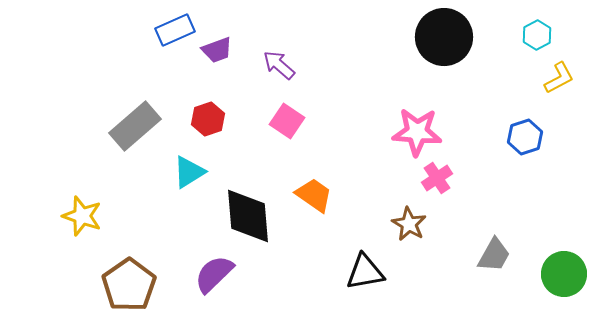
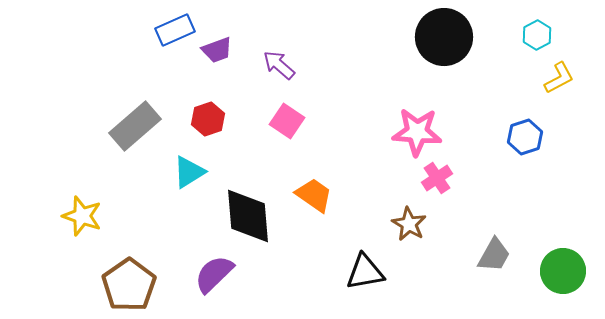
green circle: moved 1 px left, 3 px up
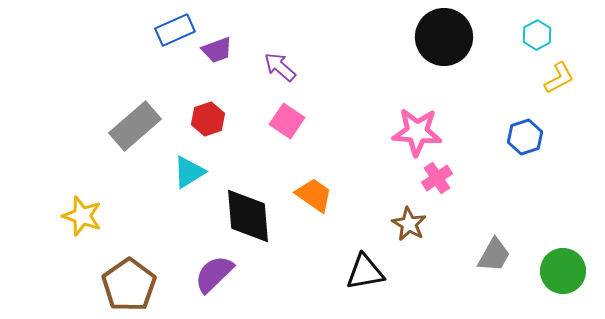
purple arrow: moved 1 px right, 2 px down
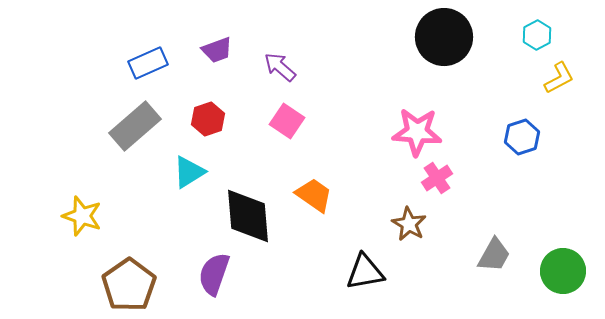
blue rectangle: moved 27 px left, 33 px down
blue hexagon: moved 3 px left
purple semicircle: rotated 27 degrees counterclockwise
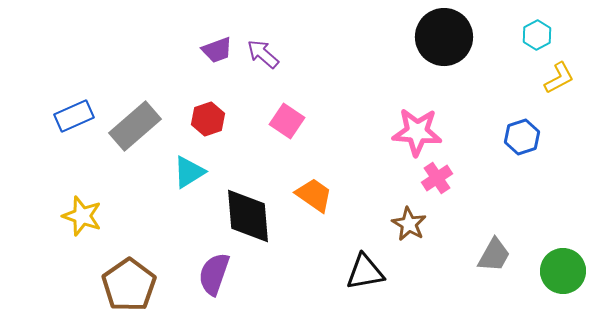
blue rectangle: moved 74 px left, 53 px down
purple arrow: moved 17 px left, 13 px up
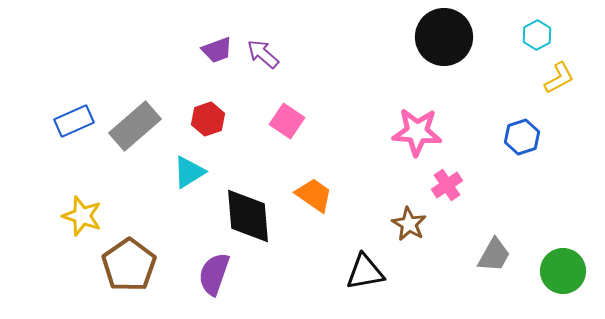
blue rectangle: moved 5 px down
pink cross: moved 10 px right, 7 px down
brown pentagon: moved 20 px up
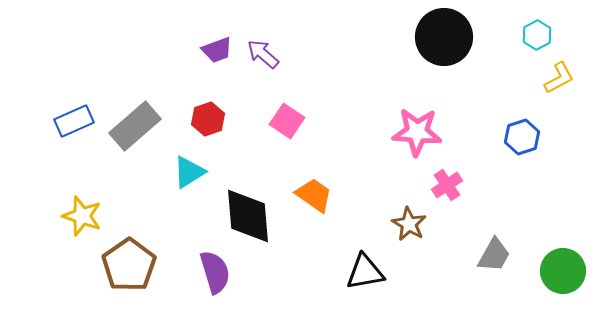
purple semicircle: moved 1 px right, 2 px up; rotated 144 degrees clockwise
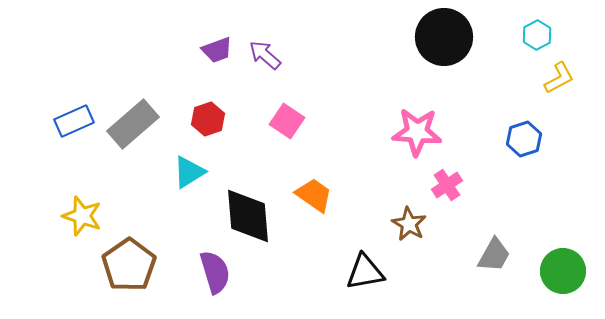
purple arrow: moved 2 px right, 1 px down
gray rectangle: moved 2 px left, 2 px up
blue hexagon: moved 2 px right, 2 px down
